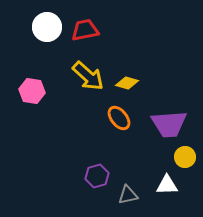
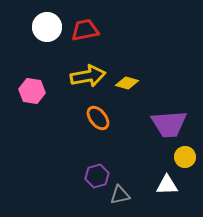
yellow arrow: rotated 52 degrees counterclockwise
orange ellipse: moved 21 px left
gray triangle: moved 8 px left
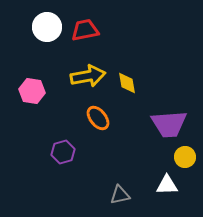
yellow diamond: rotated 65 degrees clockwise
purple hexagon: moved 34 px left, 24 px up
